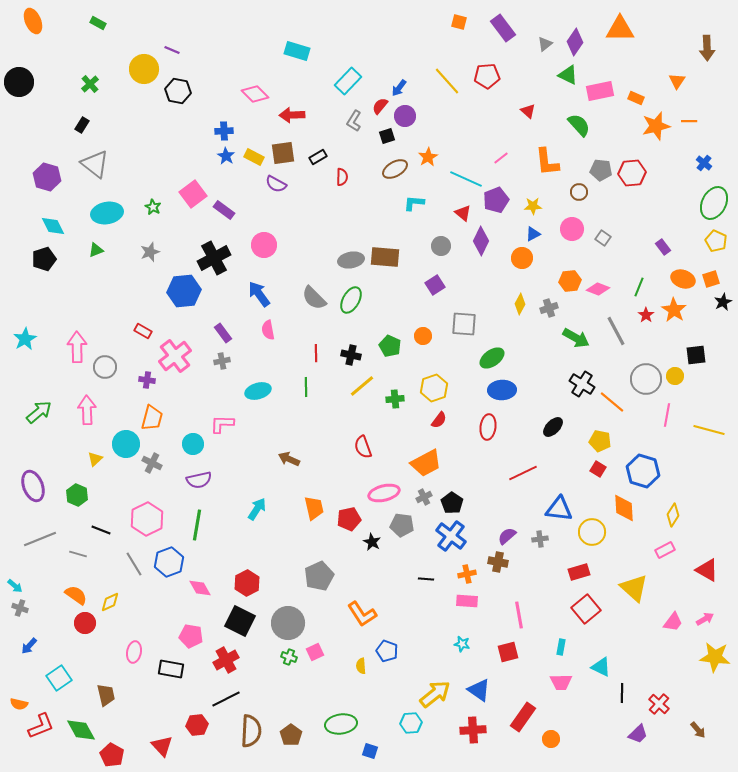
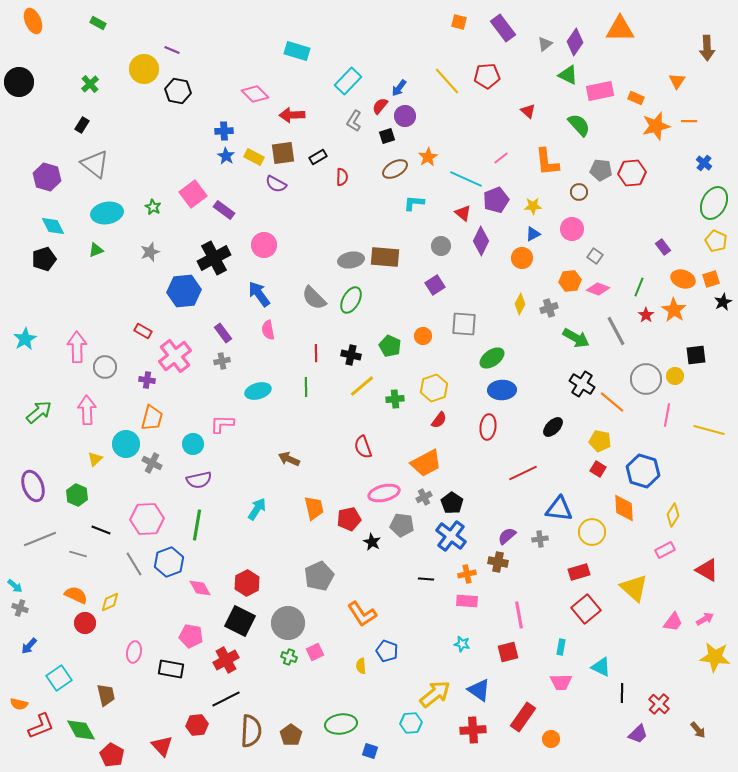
gray square at (603, 238): moved 8 px left, 18 px down
pink hexagon at (147, 519): rotated 24 degrees clockwise
orange semicircle at (76, 595): rotated 10 degrees counterclockwise
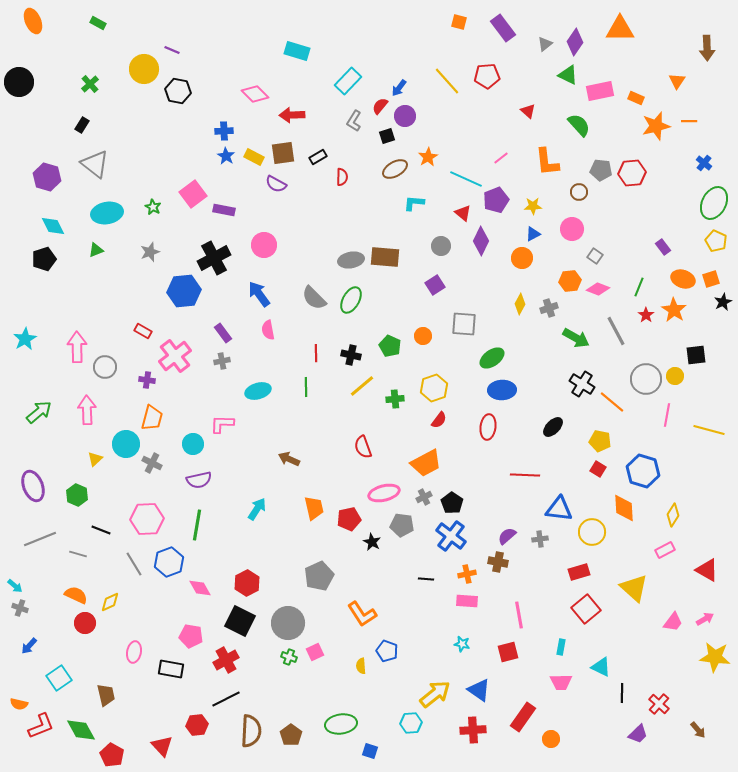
purple rectangle at (224, 210): rotated 25 degrees counterclockwise
red line at (523, 473): moved 2 px right, 2 px down; rotated 28 degrees clockwise
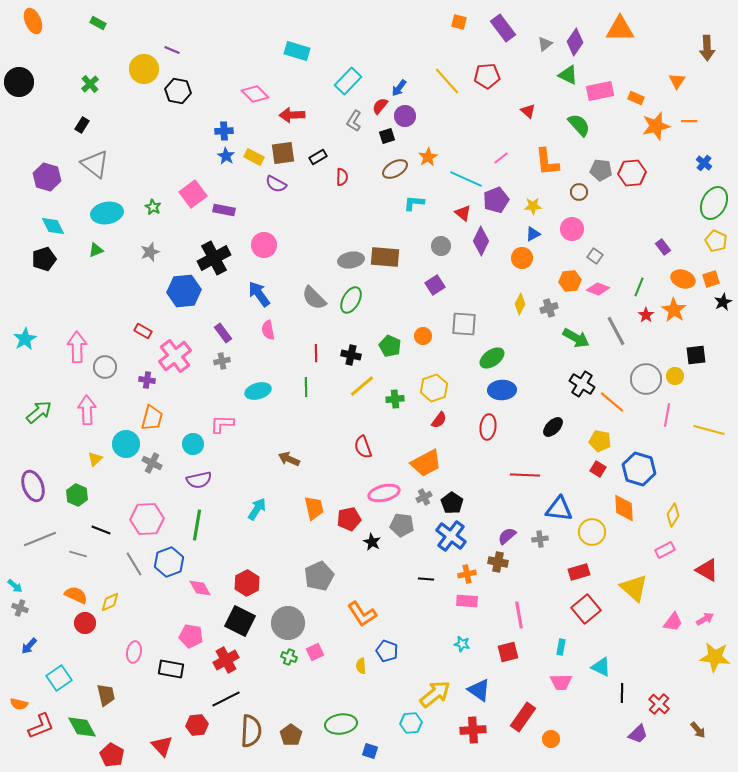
blue hexagon at (643, 471): moved 4 px left, 2 px up
green diamond at (81, 730): moved 1 px right, 3 px up
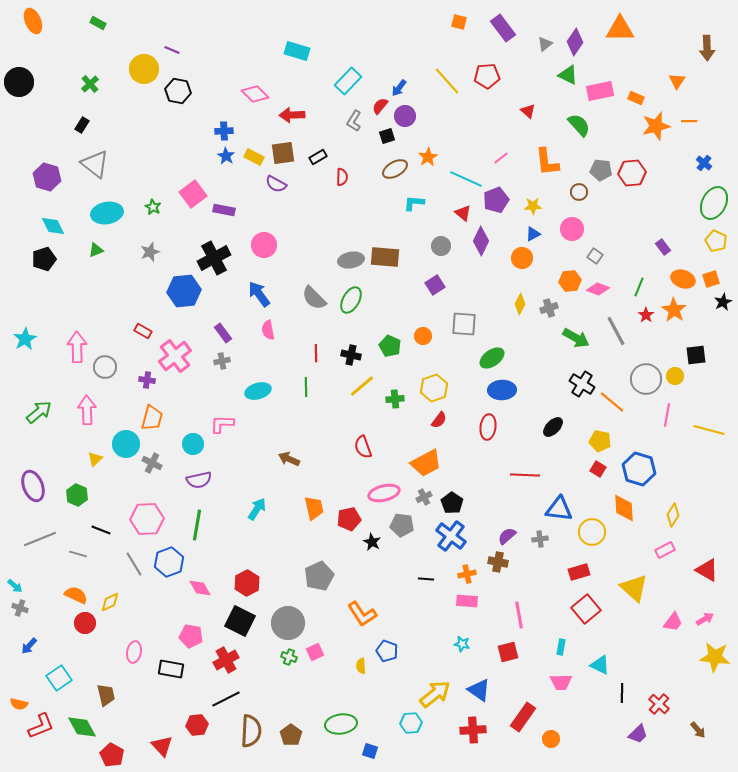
cyan triangle at (601, 667): moved 1 px left, 2 px up
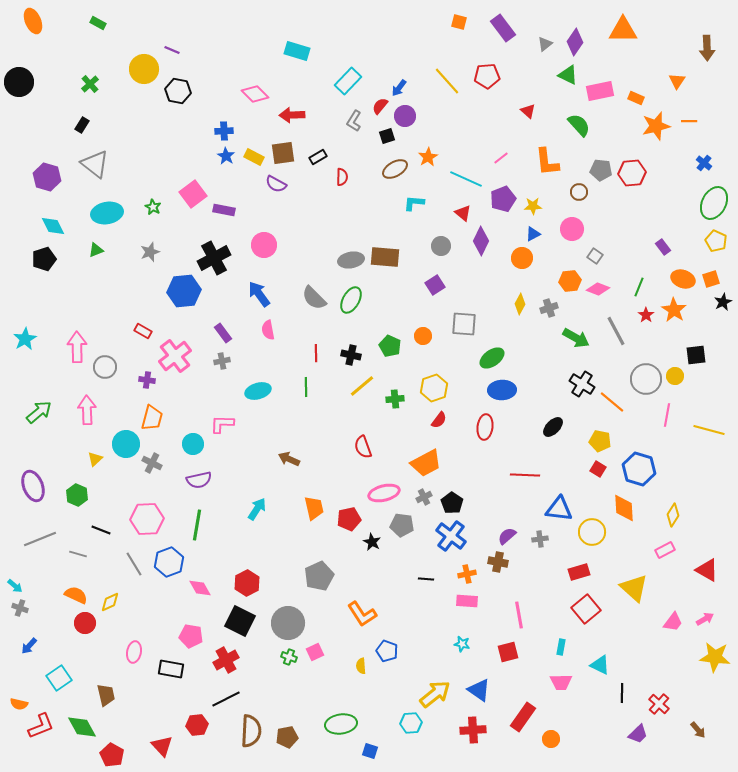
orange triangle at (620, 29): moved 3 px right, 1 px down
purple pentagon at (496, 200): moved 7 px right, 1 px up
red ellipse at (488, 427): moved 3 px left
brown pentagon at (291, 735): moved 4 px left, 2 px down; rotated 25 degrees clockwise
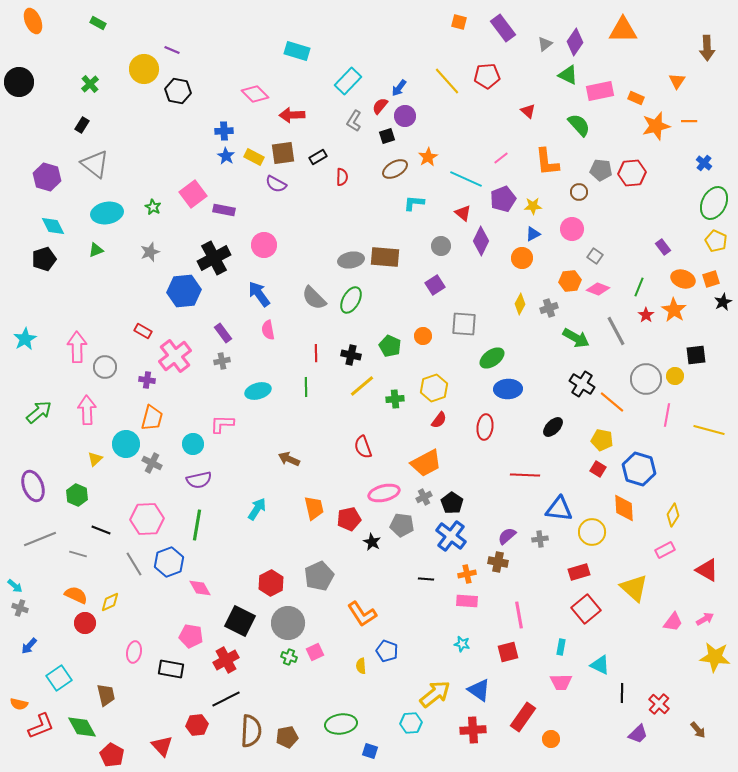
blue ellipse at (502, 390): moved 6 px right, 1 px up
yellow pentagon at (600, 441): moved 2 px right, 1 px up
red hexagon at (247, 583): moved 24 px right
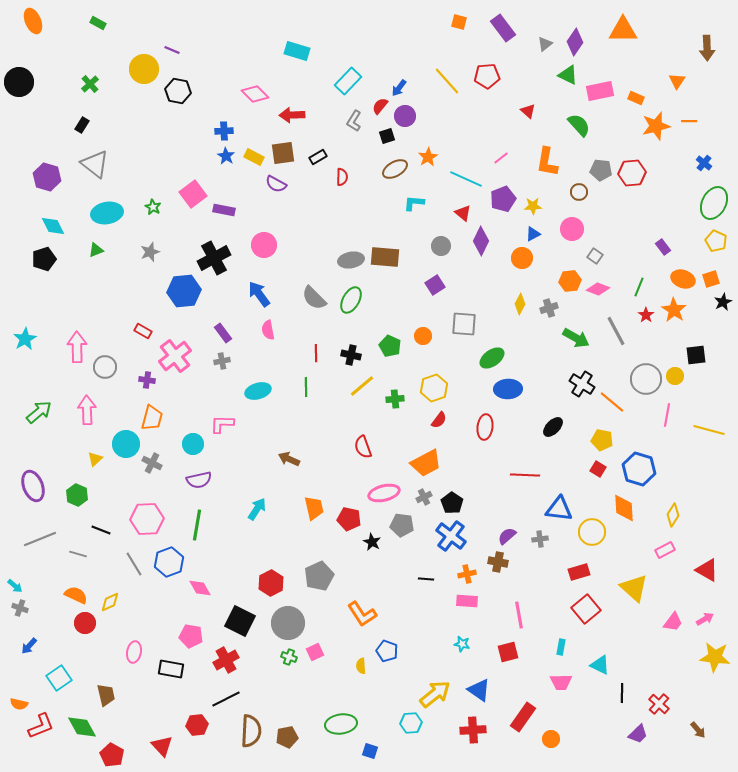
orange L-shape at (547, 162): rotated 16 degrees clockwise
red pentagon at (349, 519): rotated 25 degrees clockwise
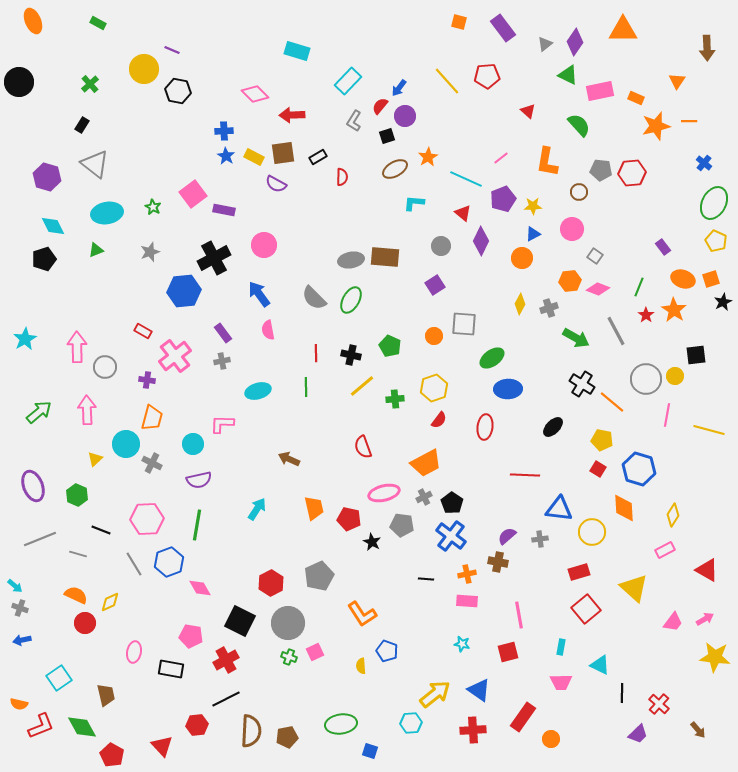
orange circle at (423, 336): moved 11 px right
blue arrow at (29, 646): moved 7 px left, 6 px up; rotated 36 degrees clockwise
